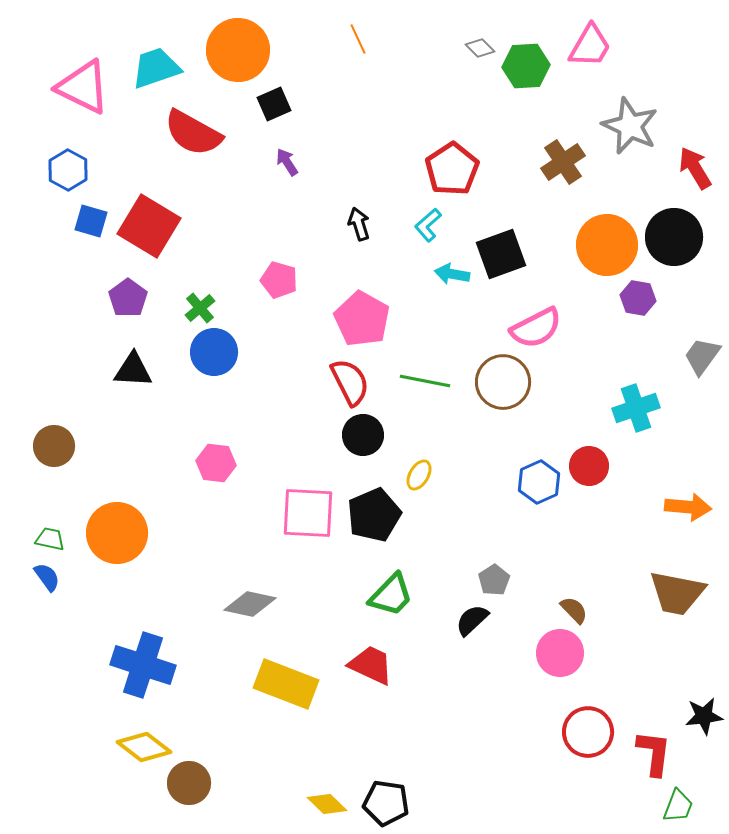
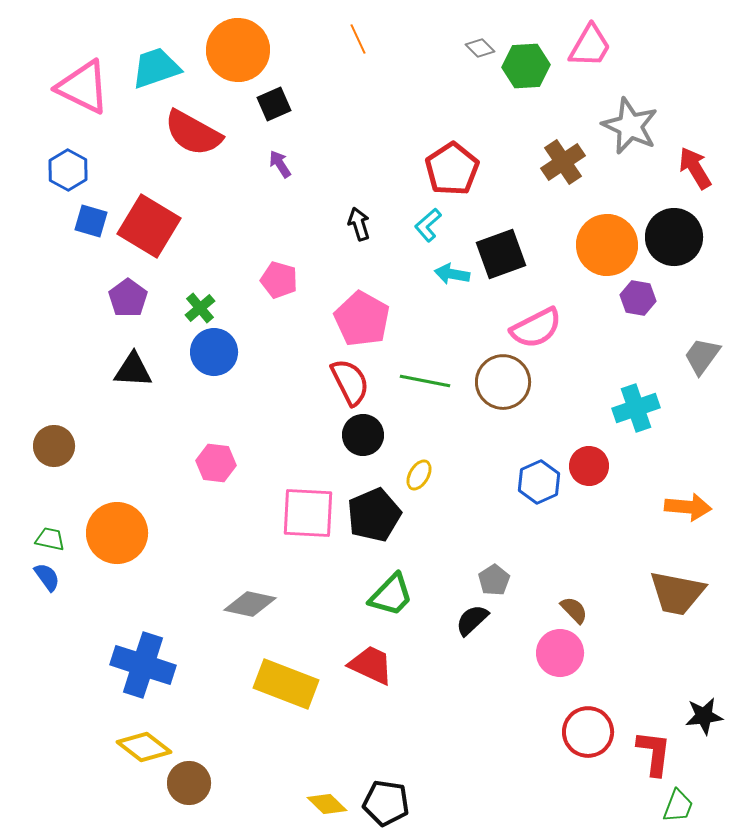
purple arrow at (287, 162): moved 7 px left, 2 px down
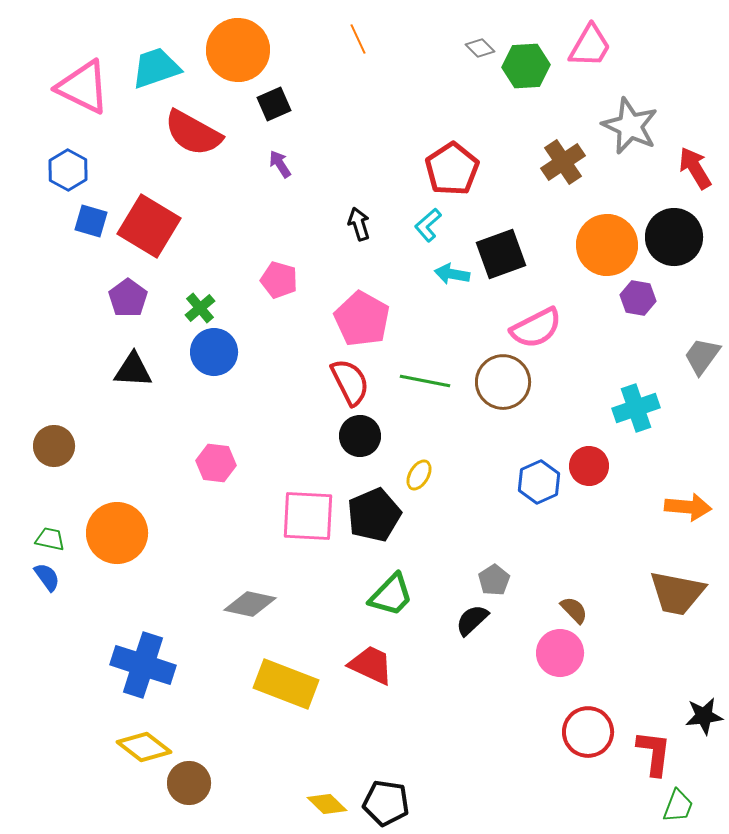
black circle at (363, 435): moved 3 px left, 1 px down
pink square at (308, 513): moved 3 px down
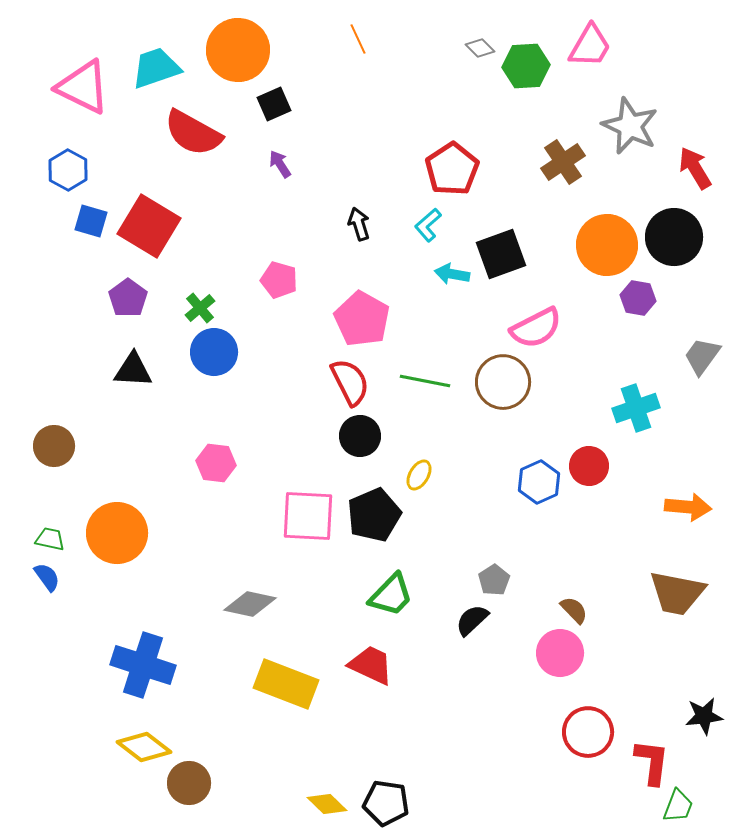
red L-shape at (654, 753): moved 2 px left, 9 px down
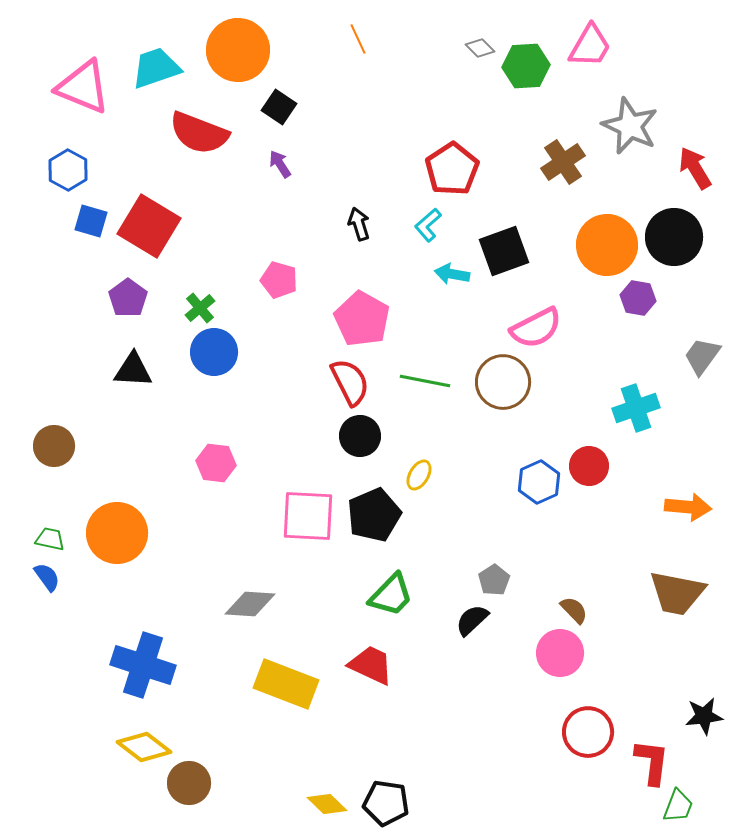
pink triangle at (83, 87): rotated 4 degrees counterclockwise
black square at (274, 104): moved 5 px right, 3 px down; rotated 32 degrees counterclockwise
red semicircle at (193, 133): moved 6 px right; rotated 8 degrees counterclockwise
black square at (501, 254): moved 3 px right, 3 px up
gray diamond at (250, 604): rotated 9 degrees counterclockwise
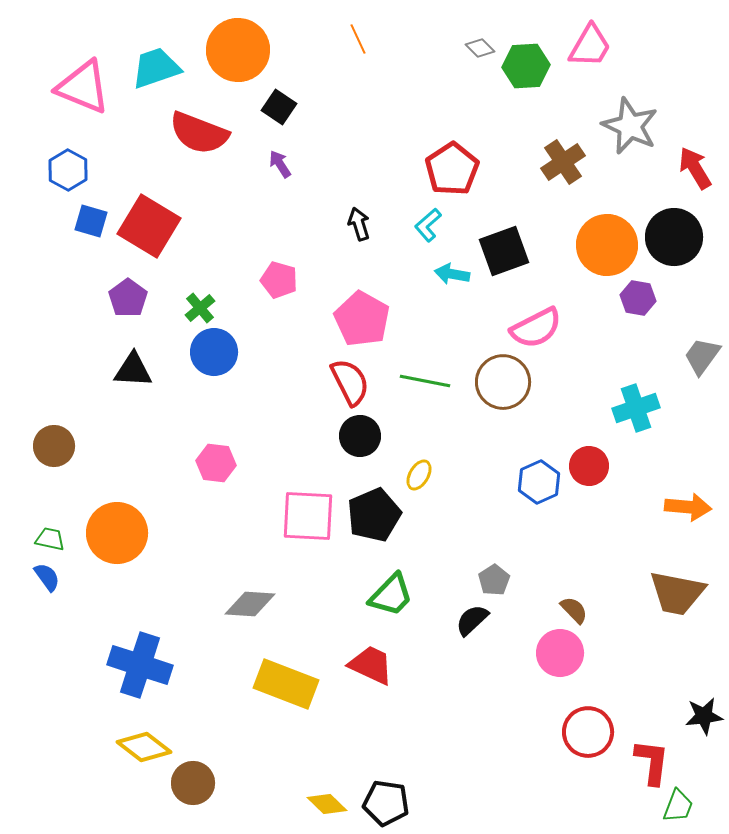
blue cross at (143, 665): moved 3 px left
brown circle at (189, 783): moved 4 px right
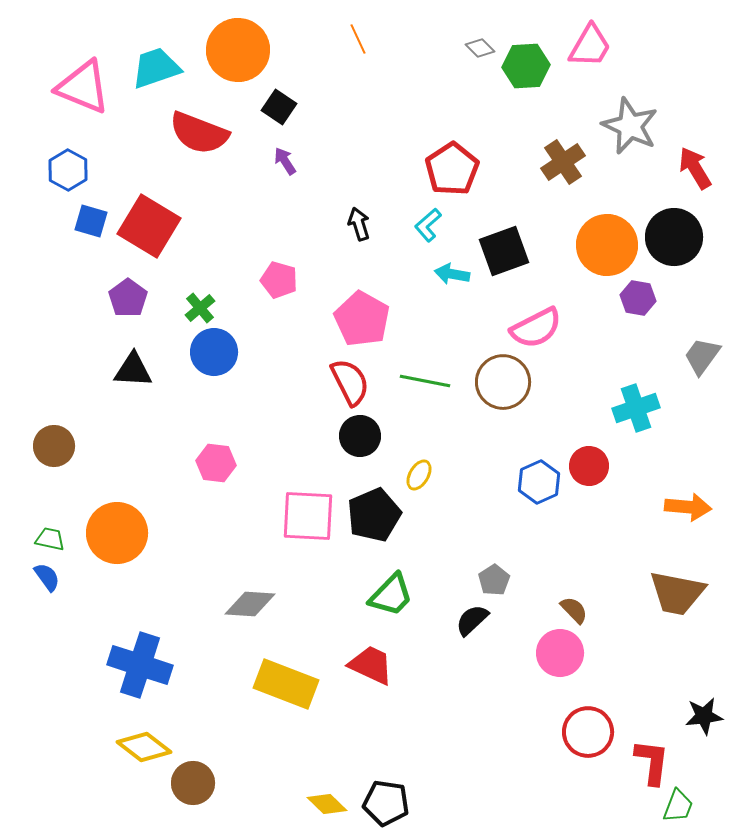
purple arrow at (280, 164): moved 5 px right, 3 px up
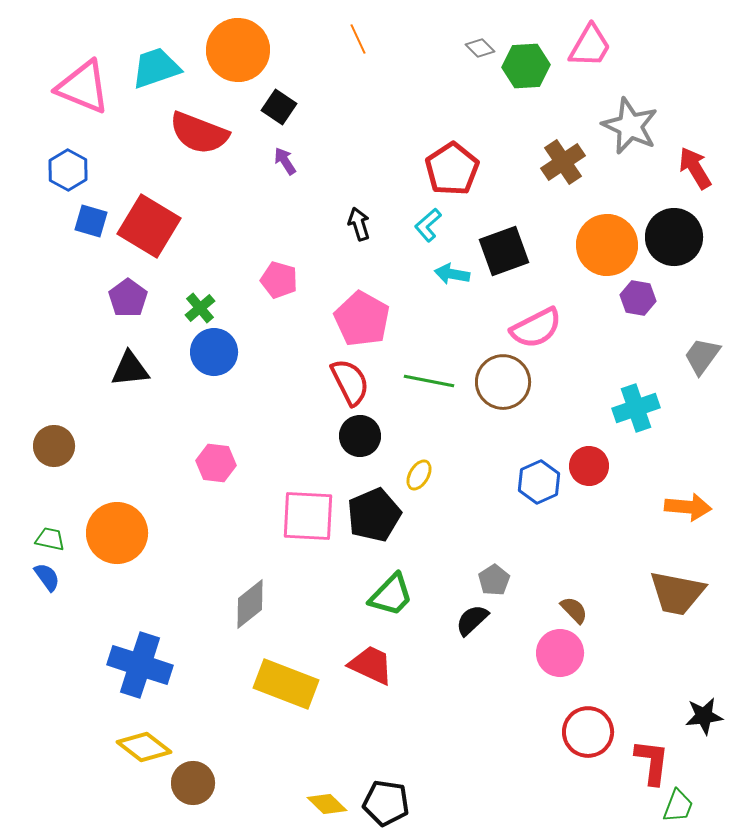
black triangle at (133, 370): moved 3 px left, 1 px up; rotated 9 degrees counterclockwise
green line at (425, 381): moved 4 px right
gray diamond at (250, 604): rotated 42 degrees counterclockwise
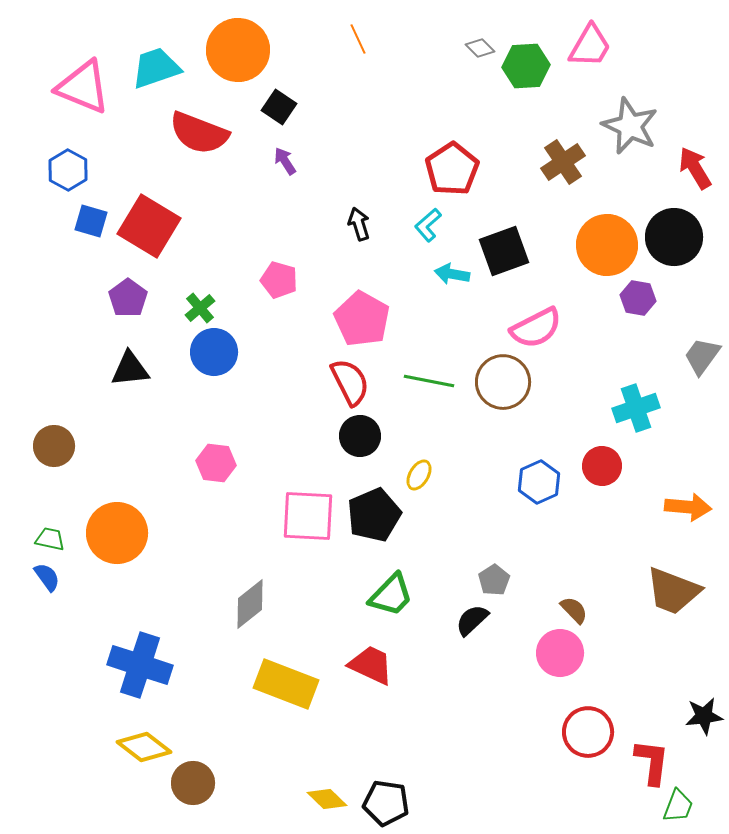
red circle at (589, 466): moved 13 px right
brown trapezoid at (677, 593): moved 4 px left, 2 px up; rotated 10 degrees clockwise
yellow diamond at (327, 804): moved 5 px up
